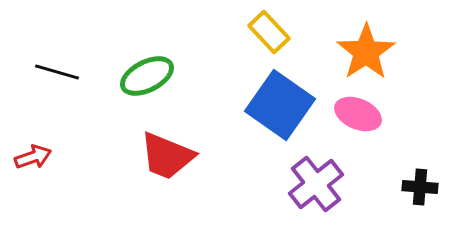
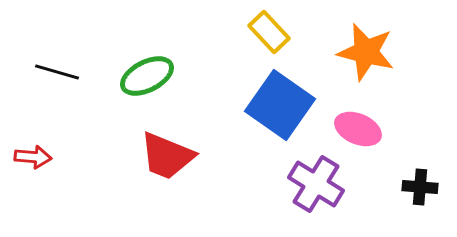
orange star: rotated 24 degrees counterclockwise
pink ellipse: moved 15 px down
red arrow: rotated 24 degrees clockwise
purple cross: rotated 20 degrees counterclockwise
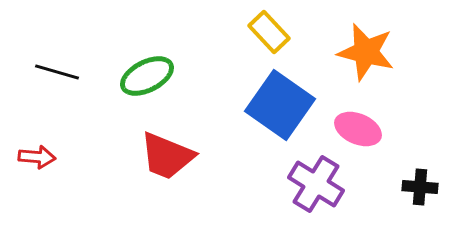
red arrow: moved 4 px right
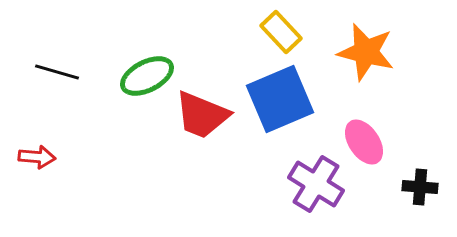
yellow rectangle: moved 12 px right
blue square: moved 6 px up; rotated 32 degrees clockwise
pink ellipse: moved 6 px right, 13 px down; rotated 33 degrees clockwise
red trapezoid: moved 35 px right, 41 px up
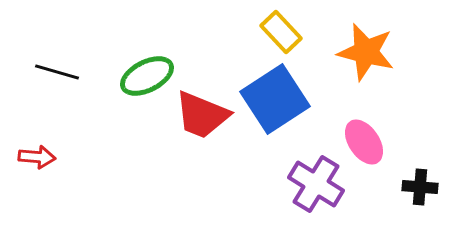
blue square: moved 5 px left; rotated 10 degrees counterclockwise
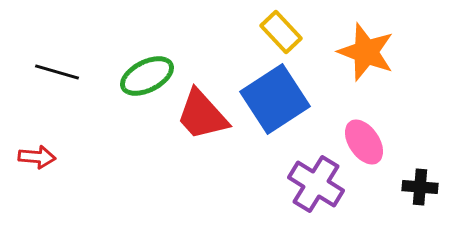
orange star: rotated 6 degrees clockwise
red trapezoid: rotated 26 degrees clockwise
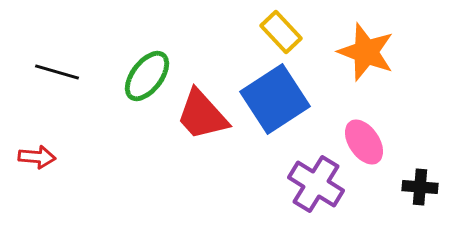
green ellipse: rotated 26 degrees counterclockwise
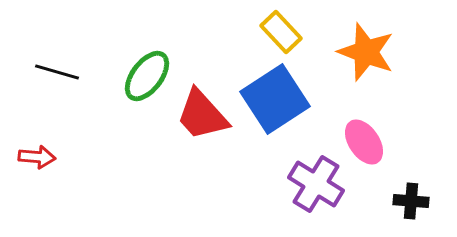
black cross: moved 9 px left, 14 px down
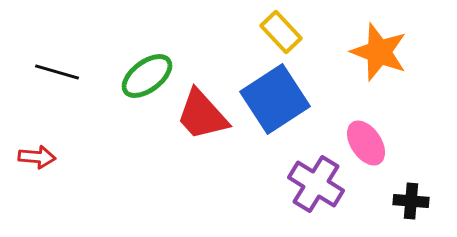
orange star: moved 13 px right
green ellipse: rotated 16 degrees clockwise
pink ellipse: moved 2 px right, 1 px down
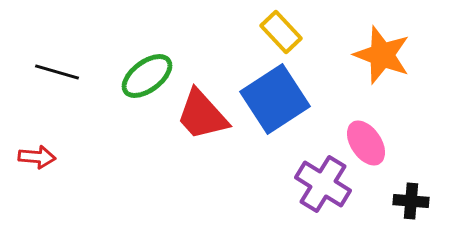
orange star: moved 3 px right, 3 px down
purple cross: moved 7 px right
